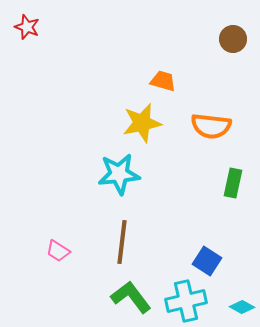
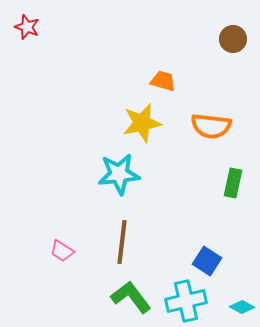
pink trapezoid: moved 4 px right
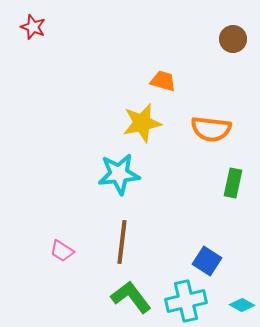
red star: moved 6 px right
orange semicircle: moved 3 px down
cyan diamond: moved 2 px up
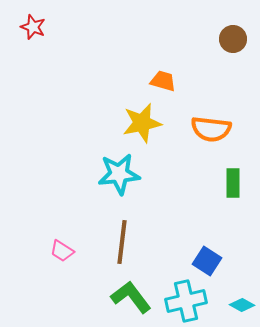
green rectangle: rotated 12 degrees counterclockwise
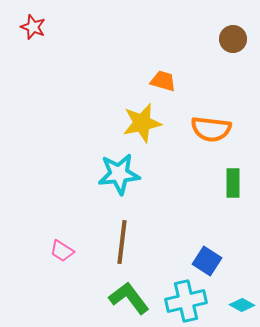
green L-shape: moved 2 px left, 1 px down
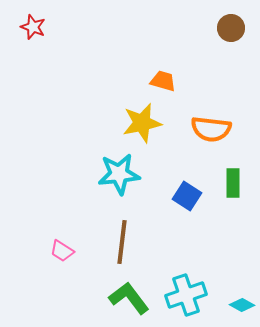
brown circle: moved 2 px left, 11 px up
blue square: moved 20 px left, 65 px up
cyan cross: moved 6 px up; rotated 6 degrees counterclockwise
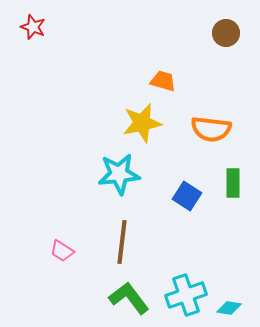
brown circle: moved 5 px left, 5 px down
cyan diamond: moved 13 px left, 3 px down; rotated 20 degrees counterclockwise
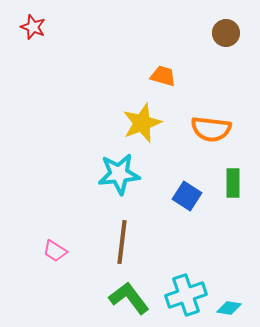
orange trapezoid: moved 5 px up
yellow star: rotated 9 degrees counterclockwise
pink trapezoid: moved 7 px left
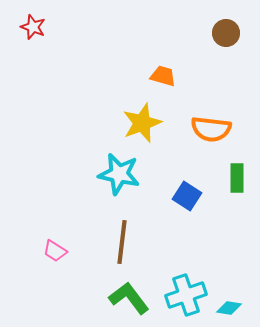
cyan star: rotated 18 degrees clockwise
green rectangle: moved 4 px right, 5 px up
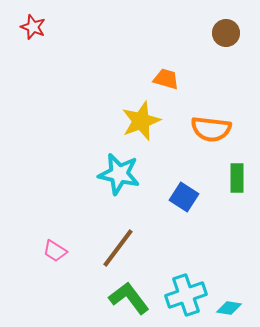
orange trapezoid: moved 3 px right, 3 px down
yellow star: moved 1 px left, 2 px up
blue square: moved 3 px left, 1 px down
brown line: moved 4 px left, 6 px down; rotated 30 degrees clockwise
